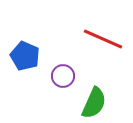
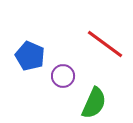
red line: moved 2 px right, 5 px down; rotated 12 degrees clockwise
blue pentagon: moved 5 px right
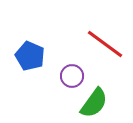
purple circle: moved 9 px right
green semicircle: rotated 12 degrees clockwise
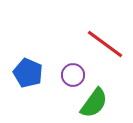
blue pentagon: moved 2 px left, 17 px down
purple circle: moved 1 px right, 1 px up
